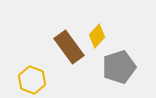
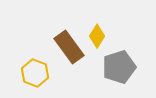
yellow diamond: rotated 10 degrees counterclockwise
yellow hexagon: moved 3 px right, 7 px up
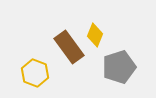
yellow diamond: moved 2 px left, 1 px up; rotated 10 degrees counterclockwise
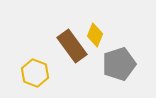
brown rectangle: moved 3 px right, 1 px up
gray pentagon: moved 3 px up
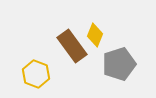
yellow hexagon: moved 1 px right, 1 px down
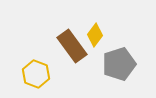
yellow diamond: rotated 15 degrees clockwise
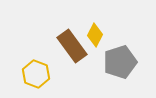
yellow diamond: rotated 10 degrees counterclockwise
gray pentagon: moved 1 px right, 2 px up
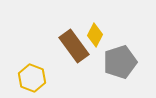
brown rectangle: moved 2 px right
yellow hexagon: moved 4 px left, 4 px down
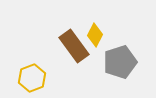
yellow hexagon: rotated 20 degrees clockwise
